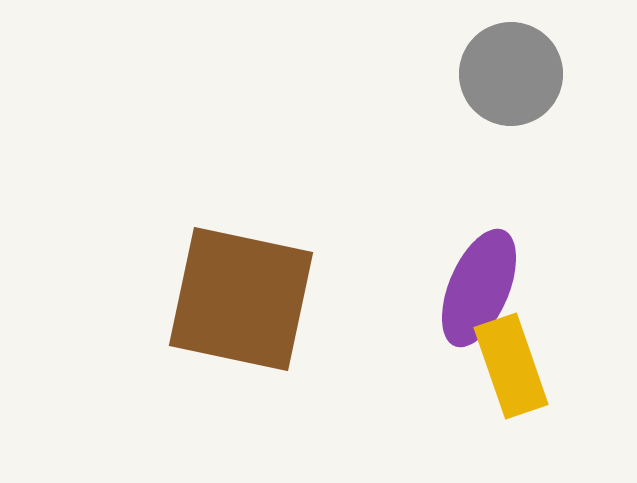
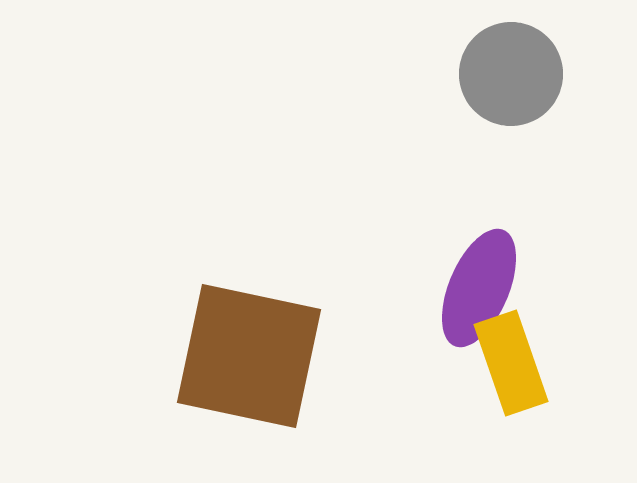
brown square: moved 8 px right, 57 px down
yellow rectangle: moved 3 px up
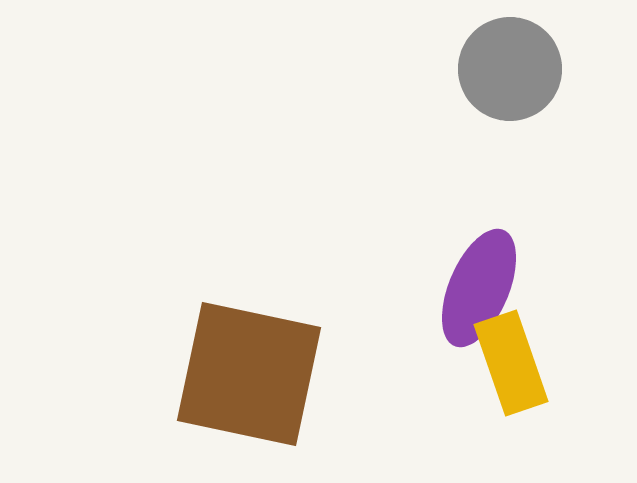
gray circle: moved 1 px left, 5 px up
brown square: moved 18 px down
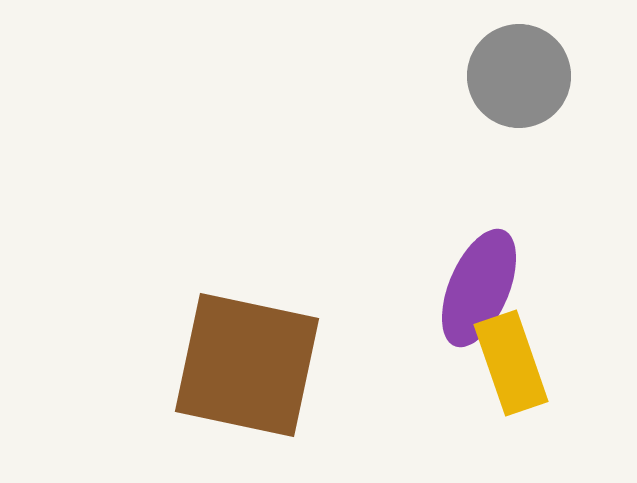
gray circle: moved 9 px right, 7 px down
brown square: moved 2 px left, 9 px up
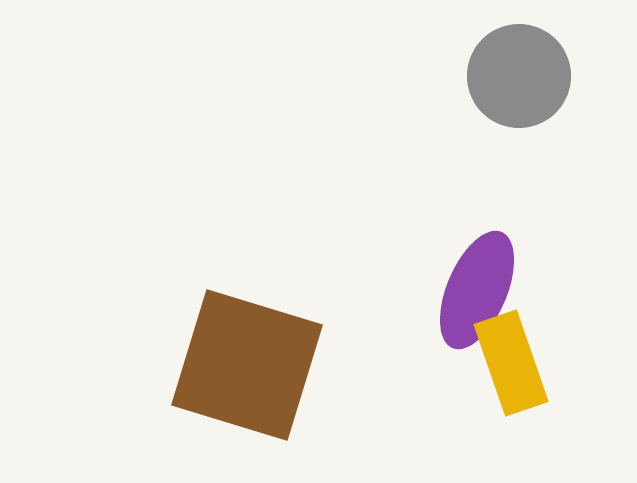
purple ellipse: moved 2 px left, 2 px down
brown square: rotated 5 degrees clockwise
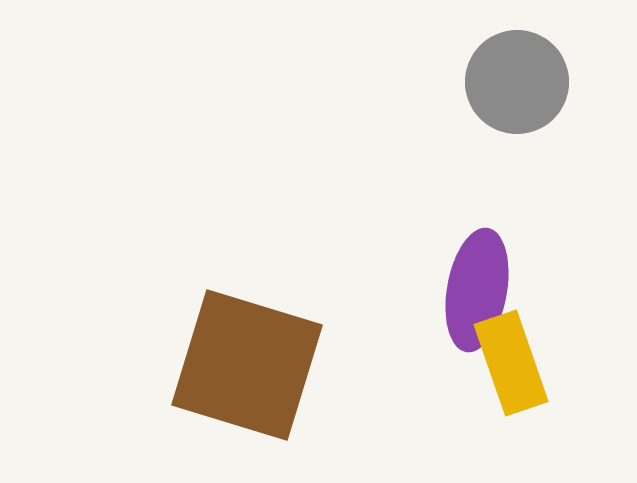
gray circle: moved 2 px left, 6 px down
purple ellipse: rotated 13 degrees counterclockwise
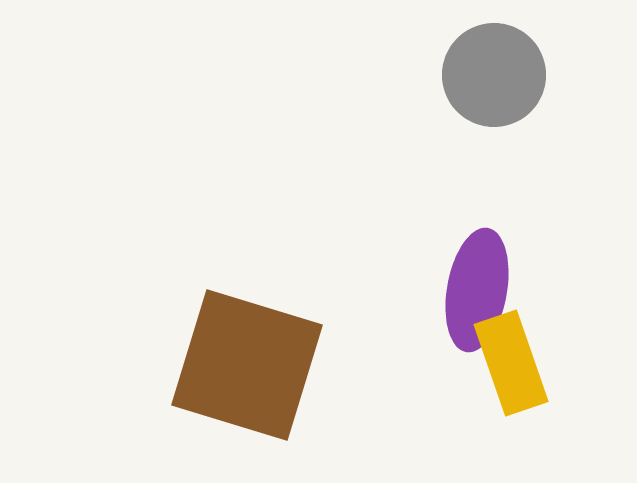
gray circle: moved 23 px left, 7 px up
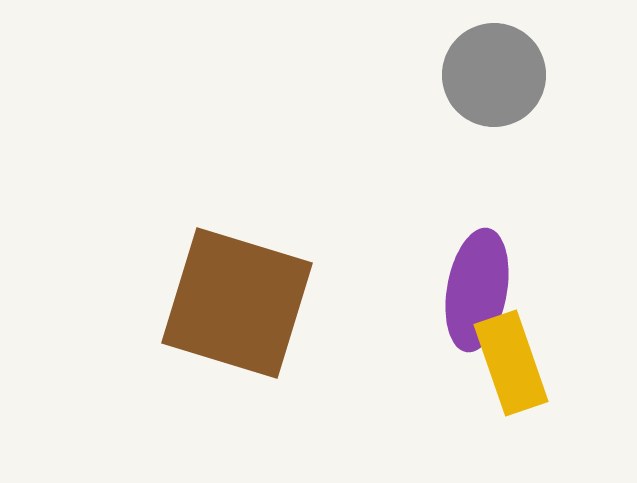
brown square: moved 10 px left, 62 px up
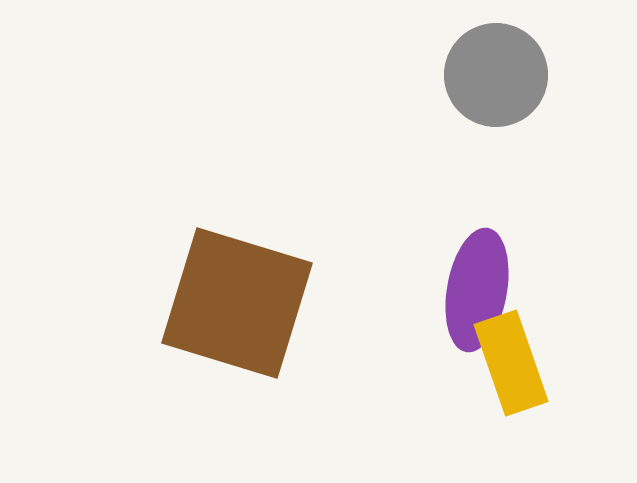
gray circle: moved 2 px right
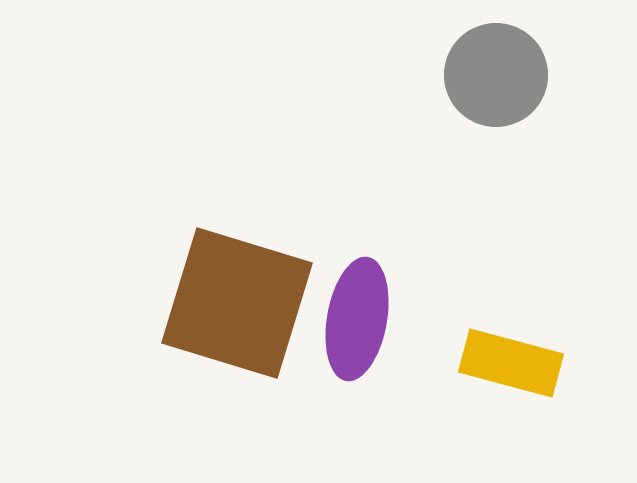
purple ellipse: moved 120 px left, 29 px down
yellow rectangle: rotated 56 degrees counterclockwise
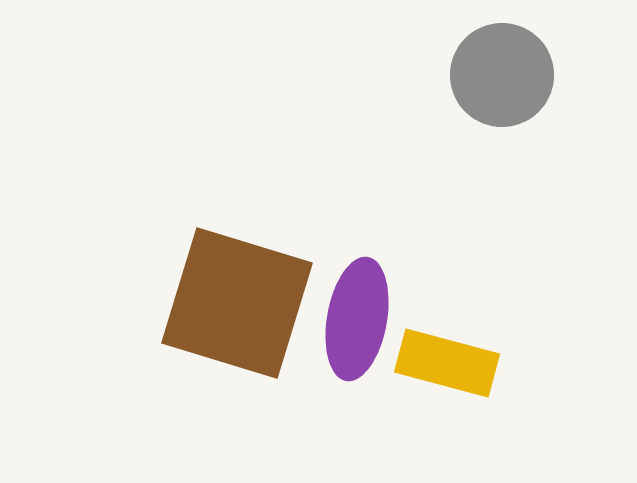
gray circle: moved 6 px right
yellow rectangle: moved 64 px left
